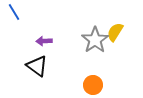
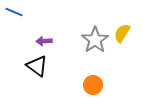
blue line: rotated 36 degrees counterclockwise
yellow semicircle: moved 7 px right, 1 px down
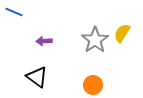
black triangle: moved 11 px down
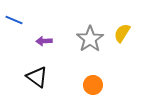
blue line: moved 8 px down
gray star: moved 5 px left, 1 px up
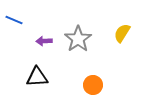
gray star: moved 12 px left
black triangle: rotated 40 degrees counterclockwise
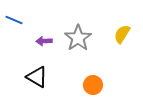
yellow semicircle: moved 1 px down
gray star: moved 1 px up
black triangle: rotated 35 degrees clockwise
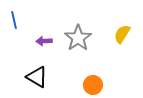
blue line: rotated 54 degrees clockwise
